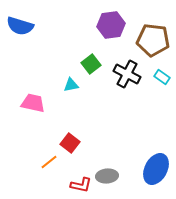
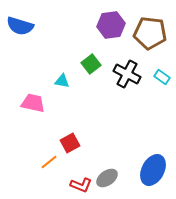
brown pentagon: moved 3 px left, 7 px up
cyan triangle: moved 9 px left, 4 px up; rotated 21 degrees clockwise
red square: rotated 24 degrees clockwise
blue ellipse: moved 3 px left, 1 px down
gray ellipse: moved 2 px down; rotated 30 degrees counterclockwise
red L-shape: rotated 10 degrees clockwise
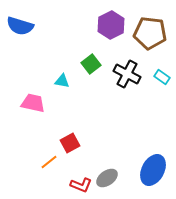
purple hexagon: rotated 20 degrees counterclockwise
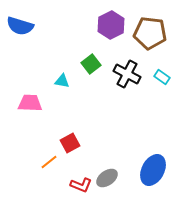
pink trapezoid: moved 3 px left; rotated 10 degrees counterclockwise
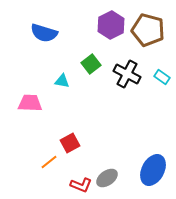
blue semicircle: moved 24 px right, 7 px down
brown pentagon: moved 2 px left, 3 px up; rotated 8 degrees clockwise
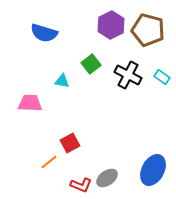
black cross: moved 1 px right, 1 px down
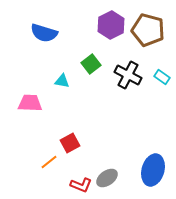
blue ellipse: rotated 12 degrees counterclockwise
